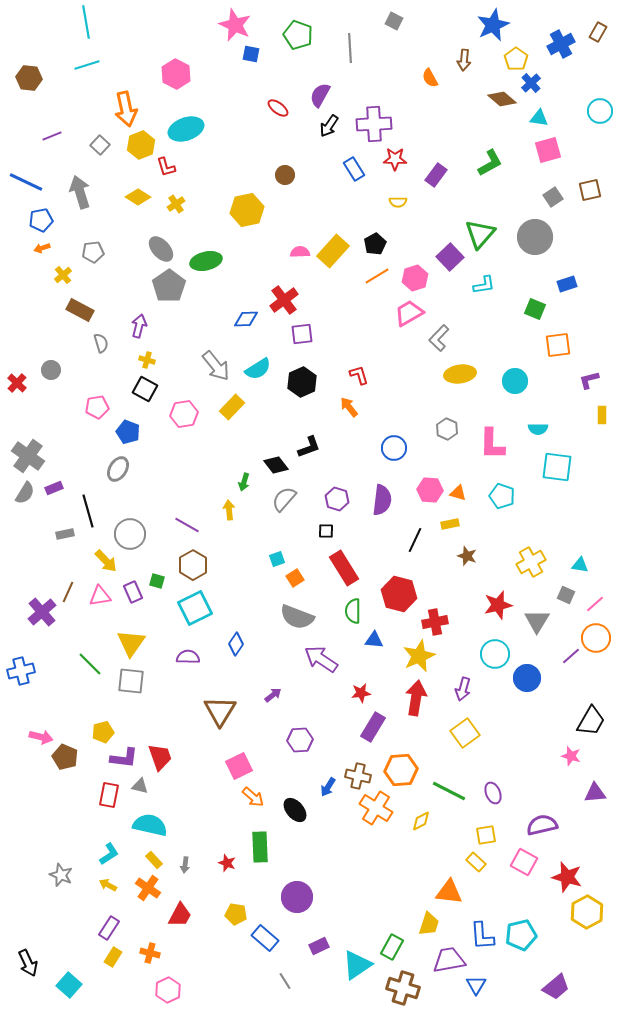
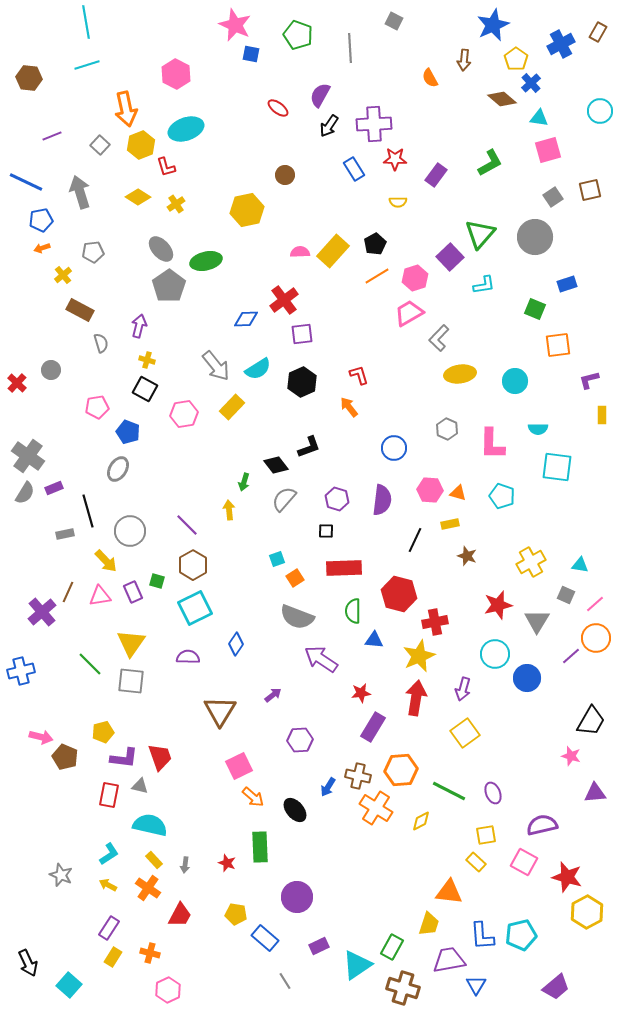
purple line at (187, 525): rotated 15 degrees clockwise
gray circle at (130, 534): moved 3 px up
red rectangle at (344, 568): rotated 60 degrees counterclockwise
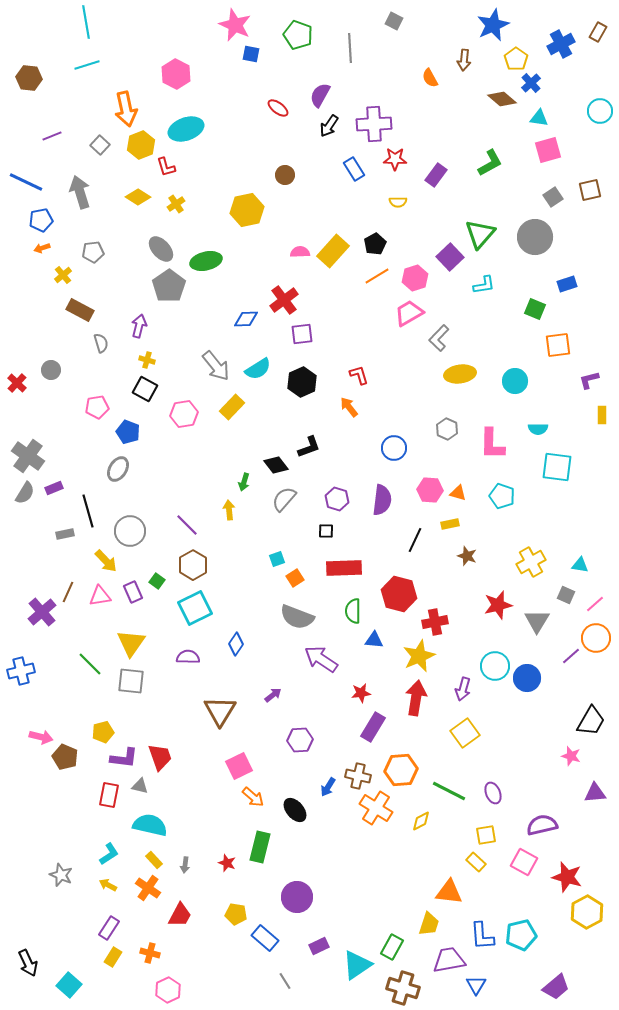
green square at (157, 581): rotated 21 degrees clockwise
cyan circle at (495, 654): moved 12 px down
green rectangle at (260, 847): rotated 16 degrees clockwise
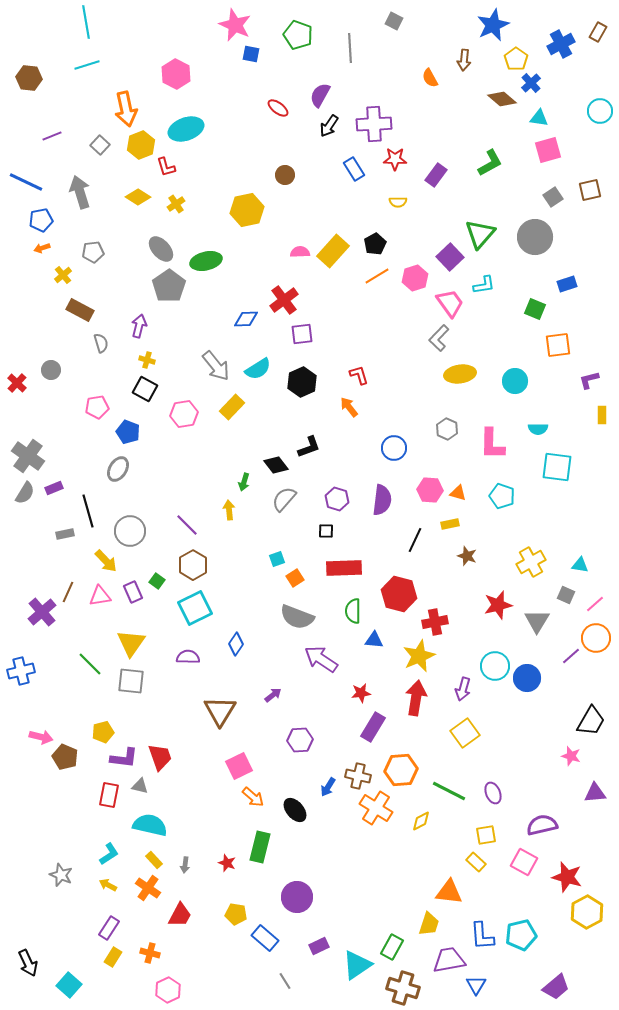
pink trapezoid at (409, 313): moved 41 px right, 10 px up; rotated 84 degrees clockwise
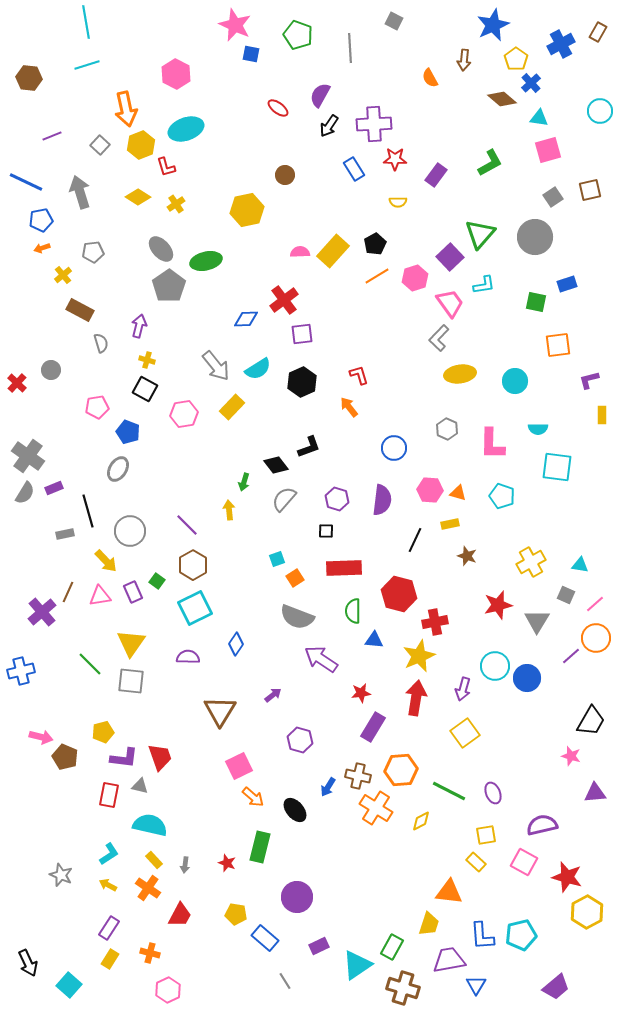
green square at (535, 309): moved 1 px right, 7 px up; rotated 10 degrees counterclockwise
purple hexagon at (300, 740): rotated 20 degrees clockwise
yellow rectangle at (113, 957): moved 3 px left, 2 px down
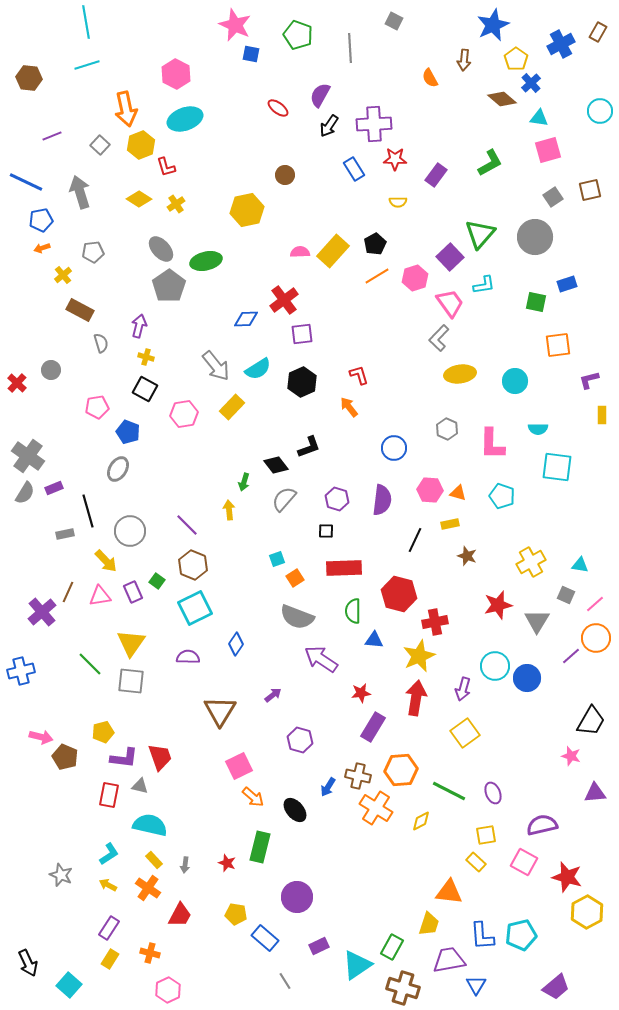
cyan ellipse at (186, 129): moved 1 px left, 10 px up
yellow diamond at (138, 197): moved 1 px right, 2 px down
yellow cross at (147, 360): moved 1 px left, 3 px up
brown hexagon at (193, 565): rotated 8 degrees counterclockwise
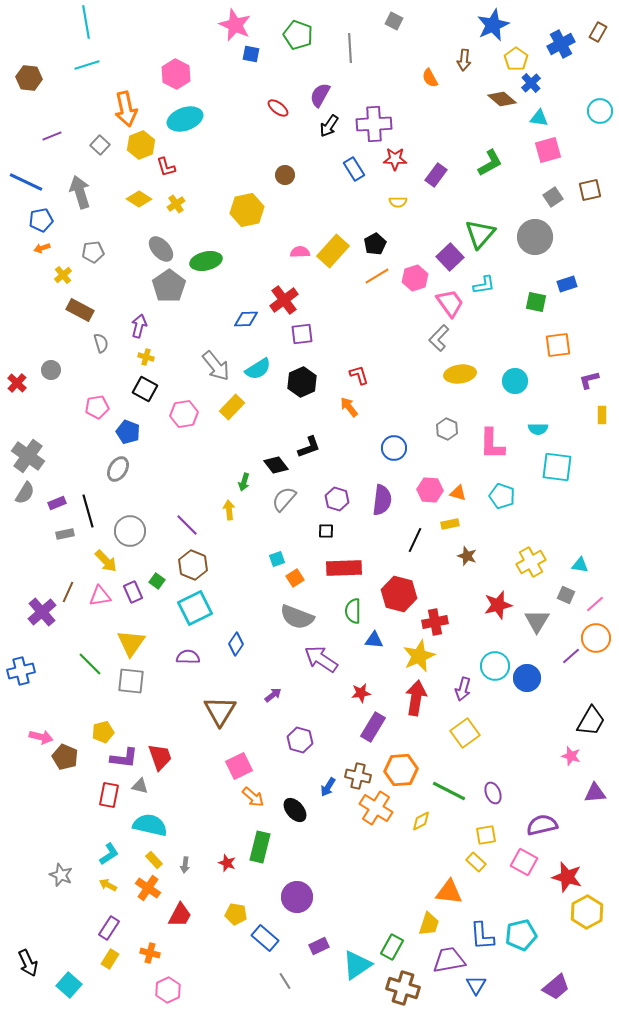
purple rectangle at (54, 488): moved 3 px right, 15 px down
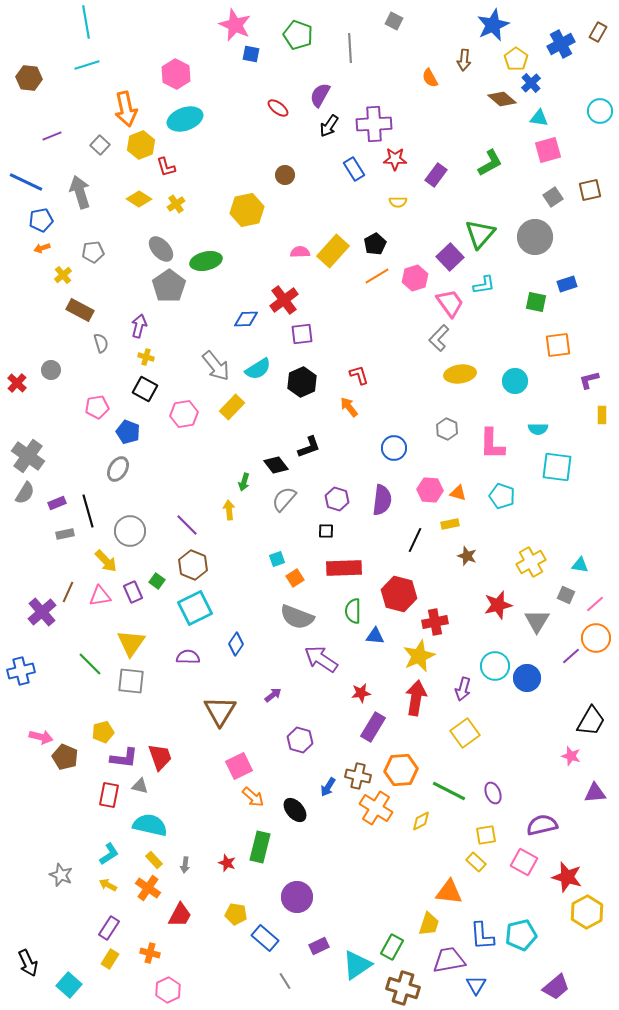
blue triangle at (374, 640): moved 1 px right, 4 px up
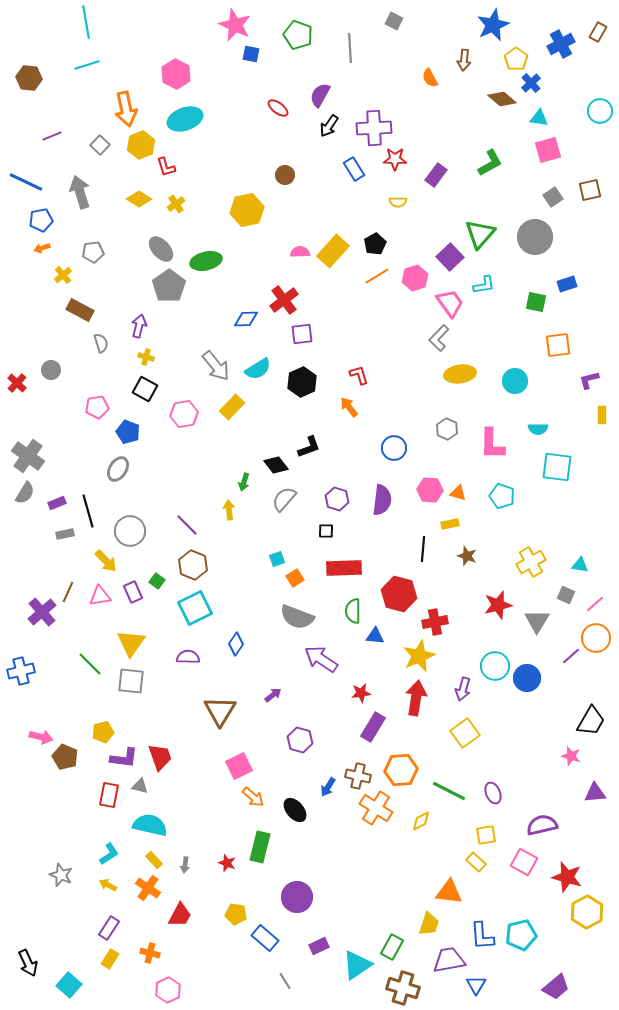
purple cross at (374, 124): moved 4 px down
black line at (415, 540): moved 8 px right, 9 px down; rotated 20 degrees counterclockwise
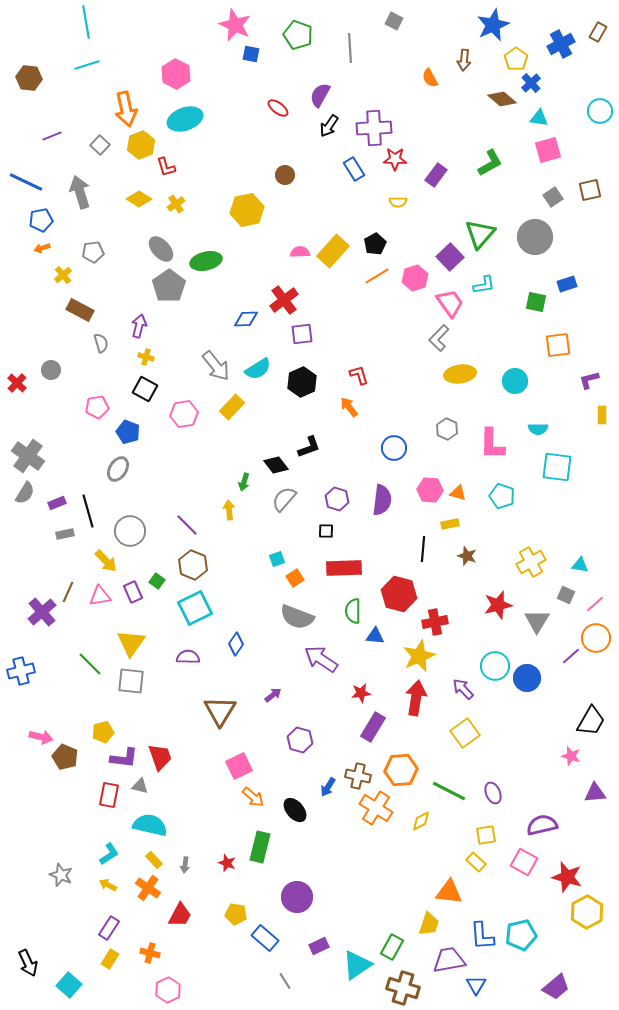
purple arrow at (463, 689): rotated 120 degrees clockwise
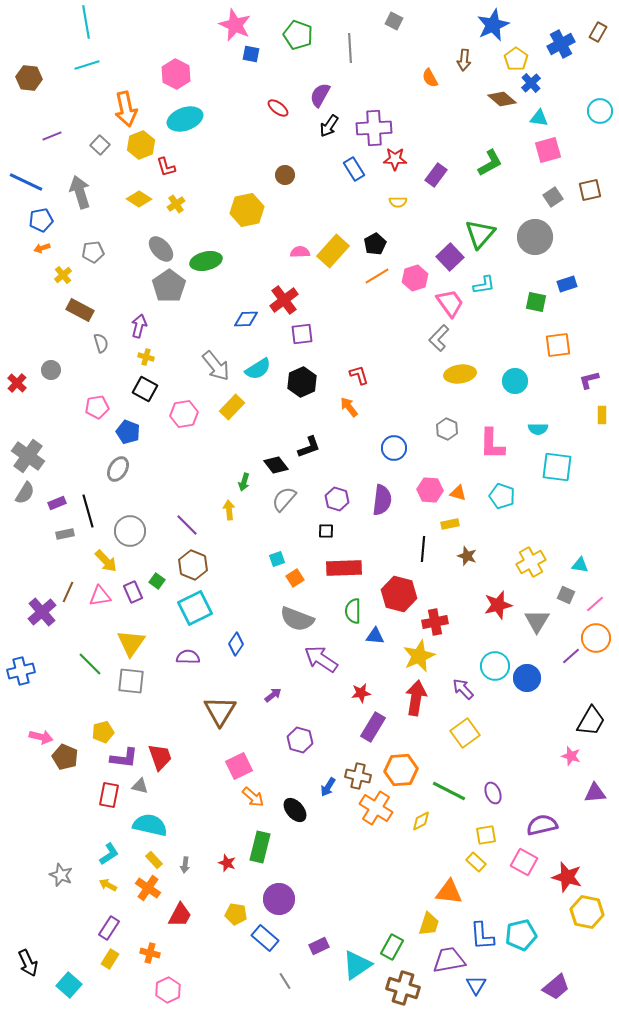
gray semicircle at (297, 617): moved 2 px down
purple circle at (297, 897): moved 18 px left, 2 px down
yellow hexagon at (587, 912): rotated 20 degrees counterclockwise
